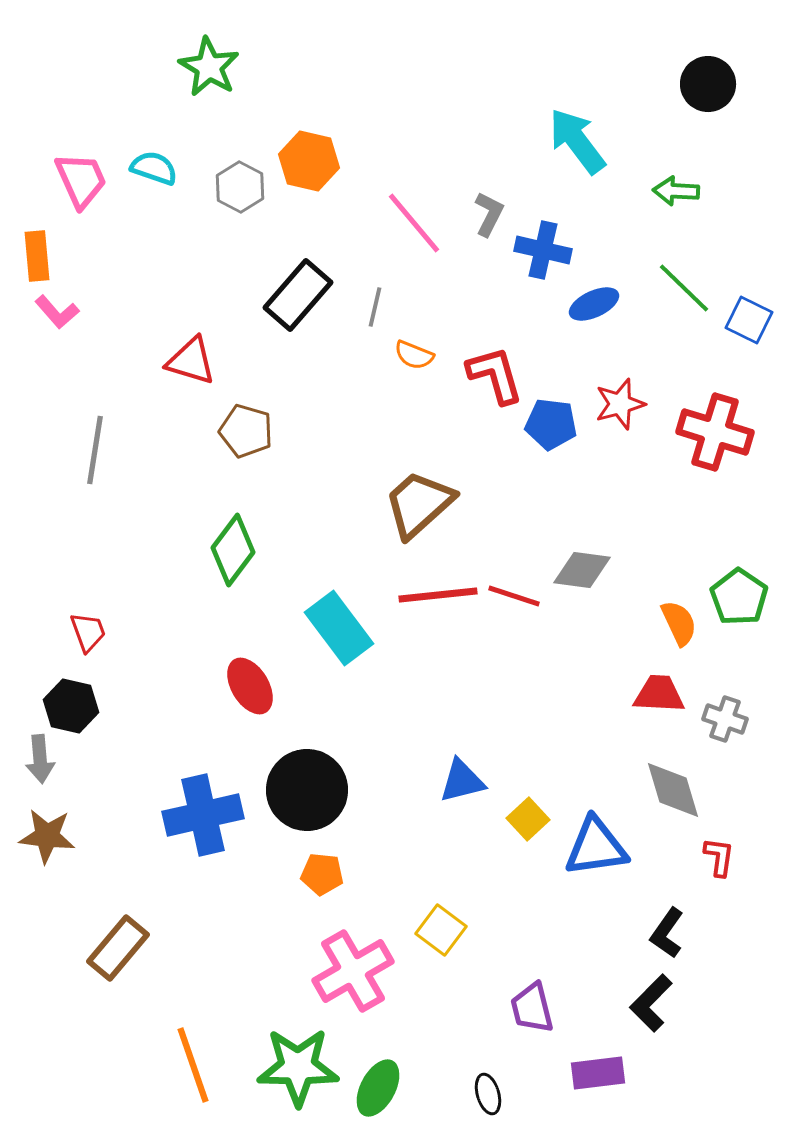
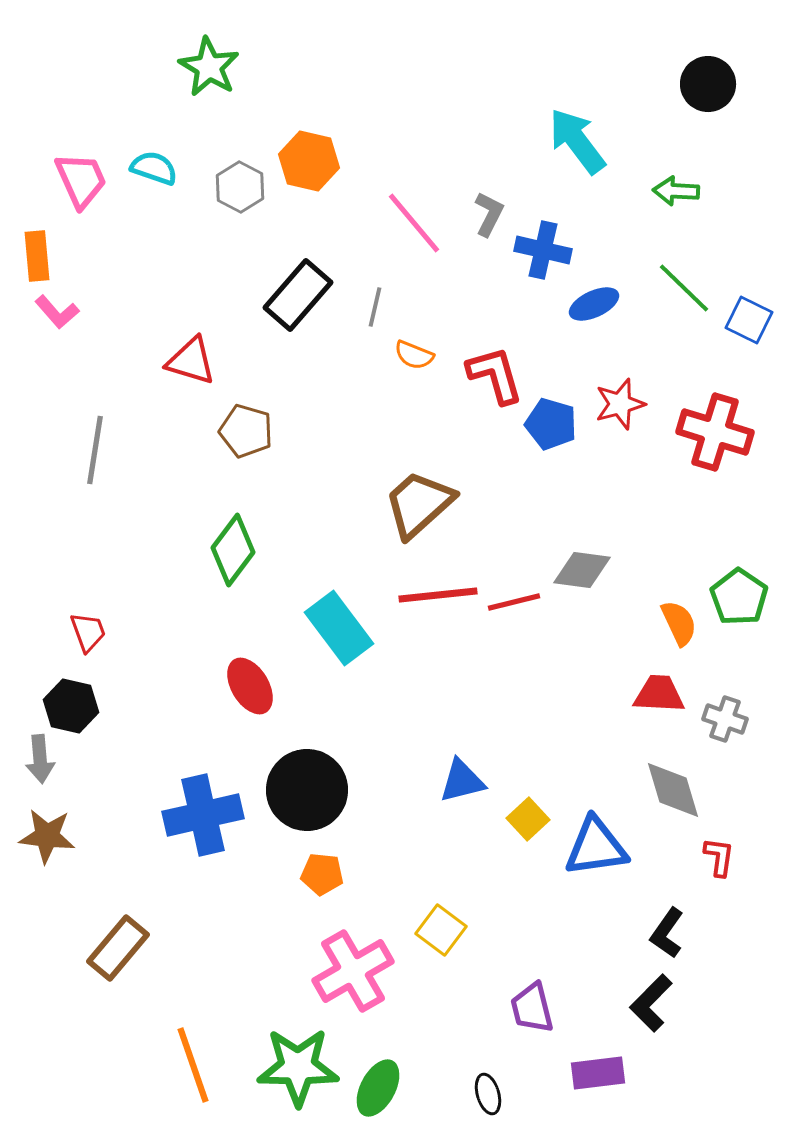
blue pentagon at (551, 424): rotated 9 degrees clockwise
red line at (514, 596): moved 6 px down; rotated 32 degrees counterclockwise
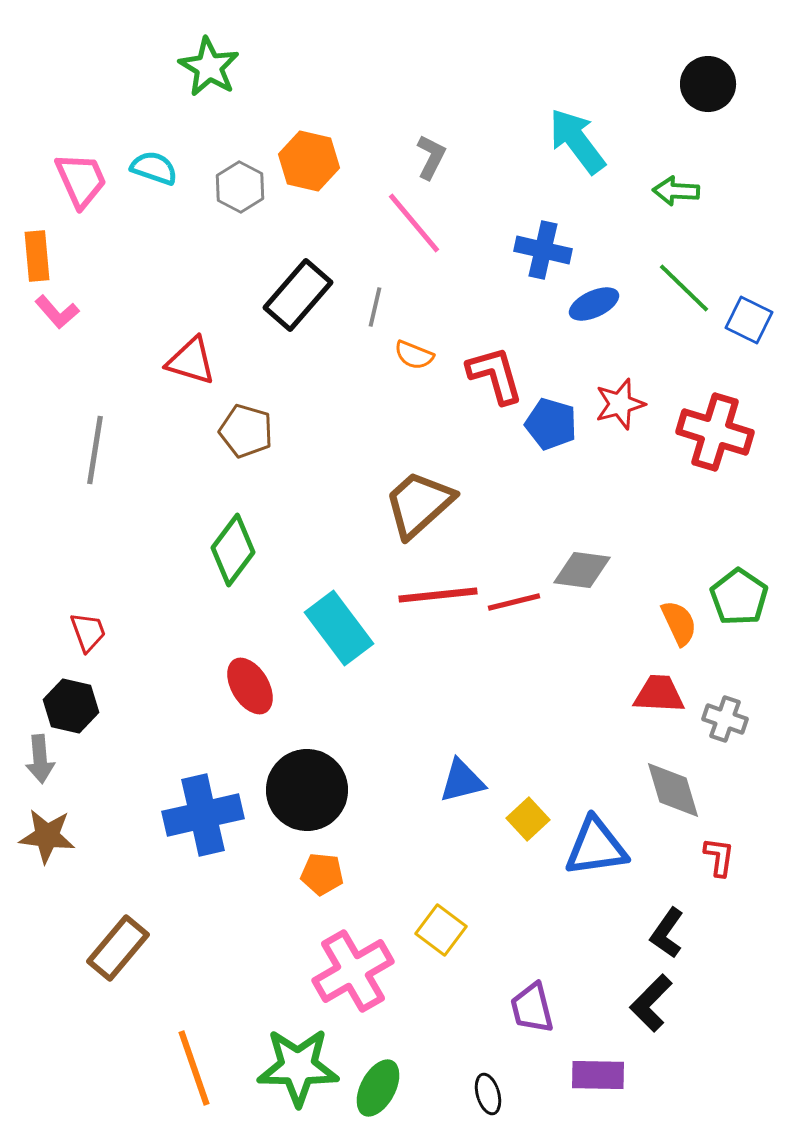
gray L-shape at (489, 214): moved 58 px left, 57 px up
orange line at (193, 1065): moved 1 px right, 3 px down
purple rectangle at (598, 1073): moved 2 px down; rotated 8 degrees clockwise
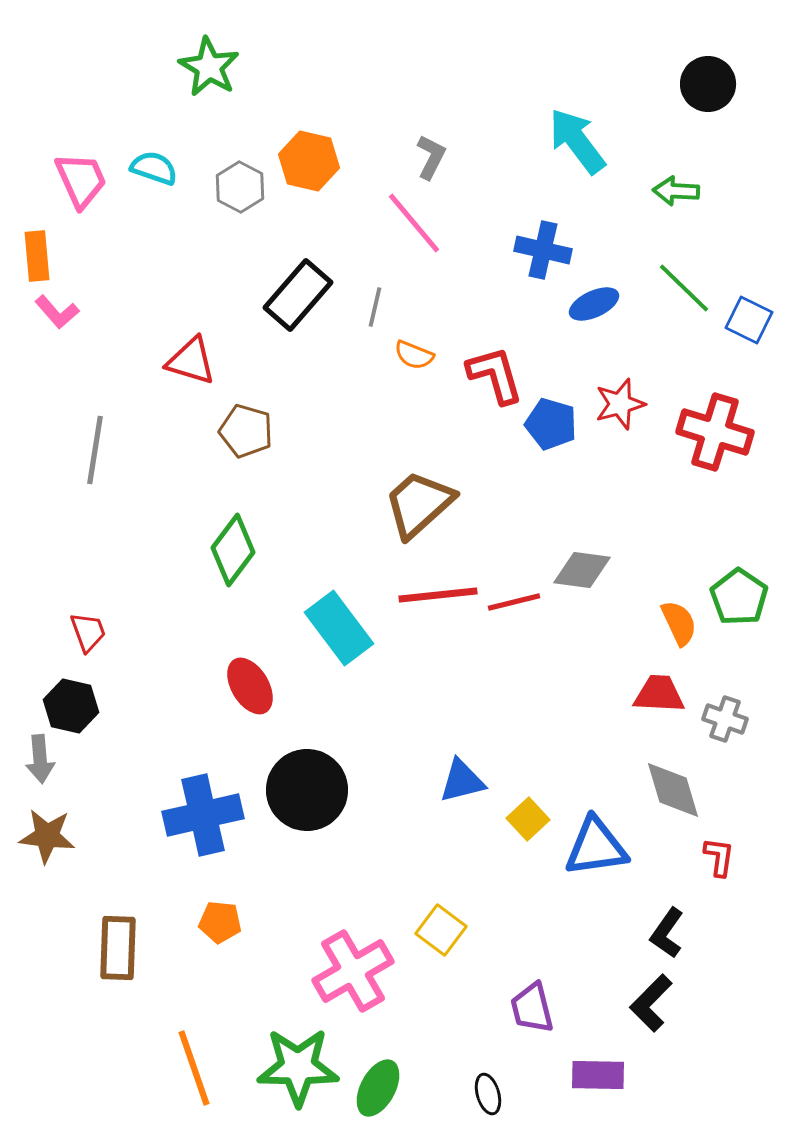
orange pentagon at (322, 874): moved 102 px left, 48 px down
brown rectangle at (118, 948): rotated 38 degrees counterclockwise
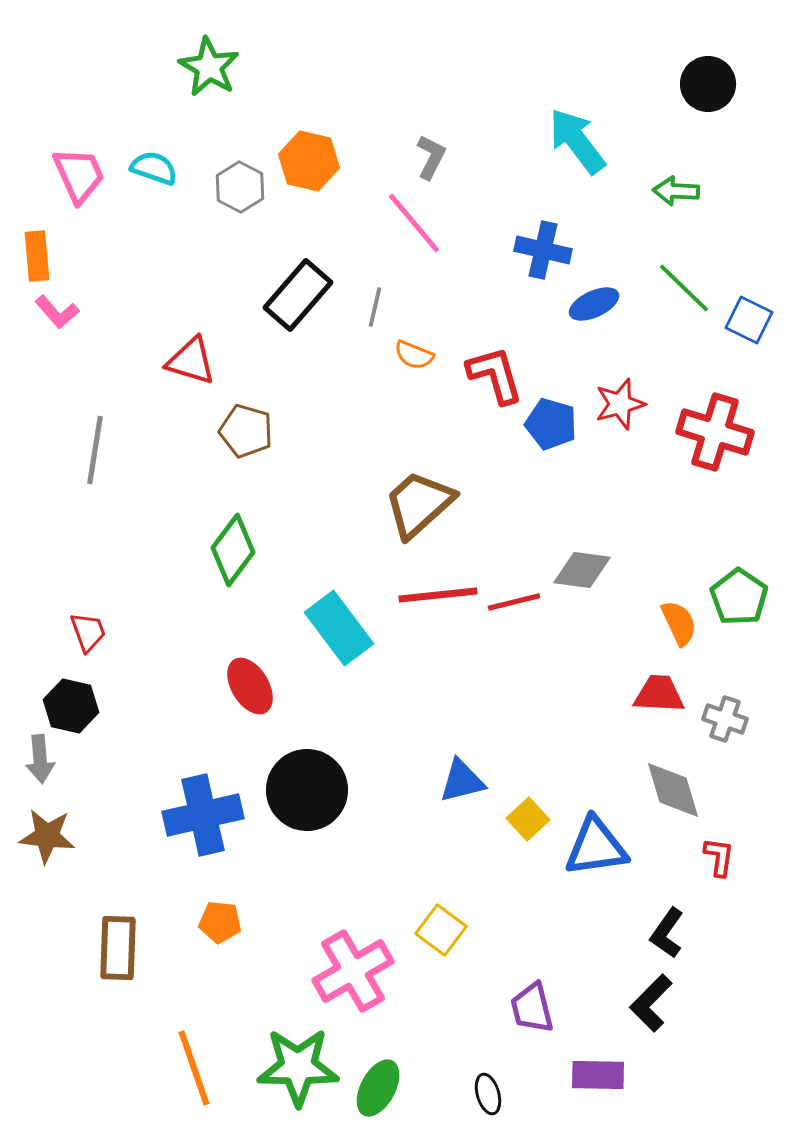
pink trapezoid at (81, 180): moved 2 px left, 5 px up
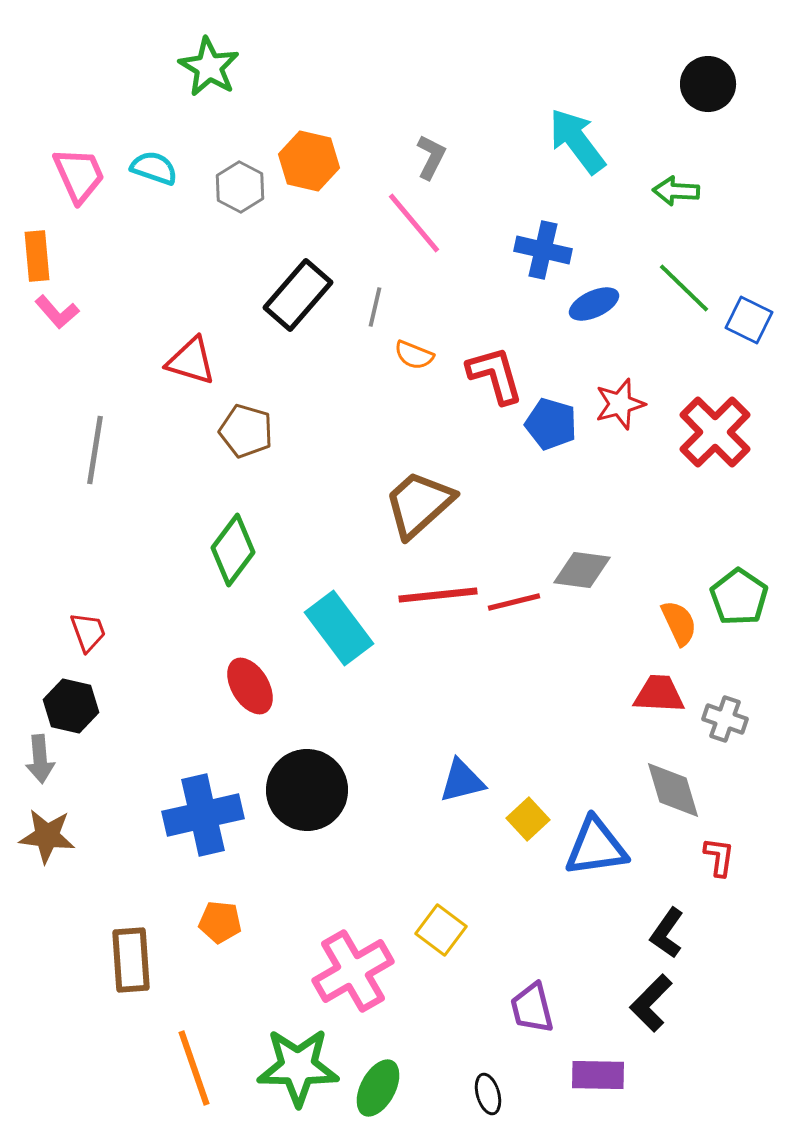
red cross at (715, 432): rotated 28 degrees clockwise
brown rectangle at (118, 948): moved 13 px right, 12 px down; rotated 6 degrees counterclockwise
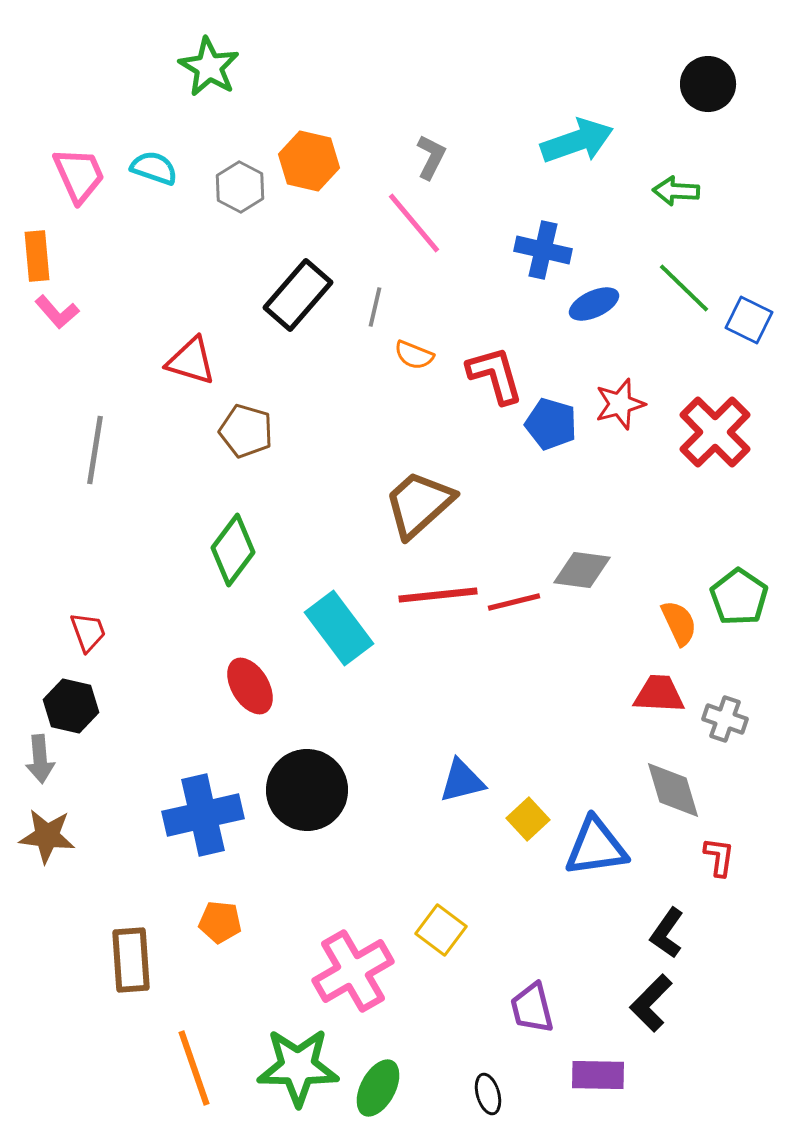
cyan arrow at (577, 141): rotated 108 degrees clockwise
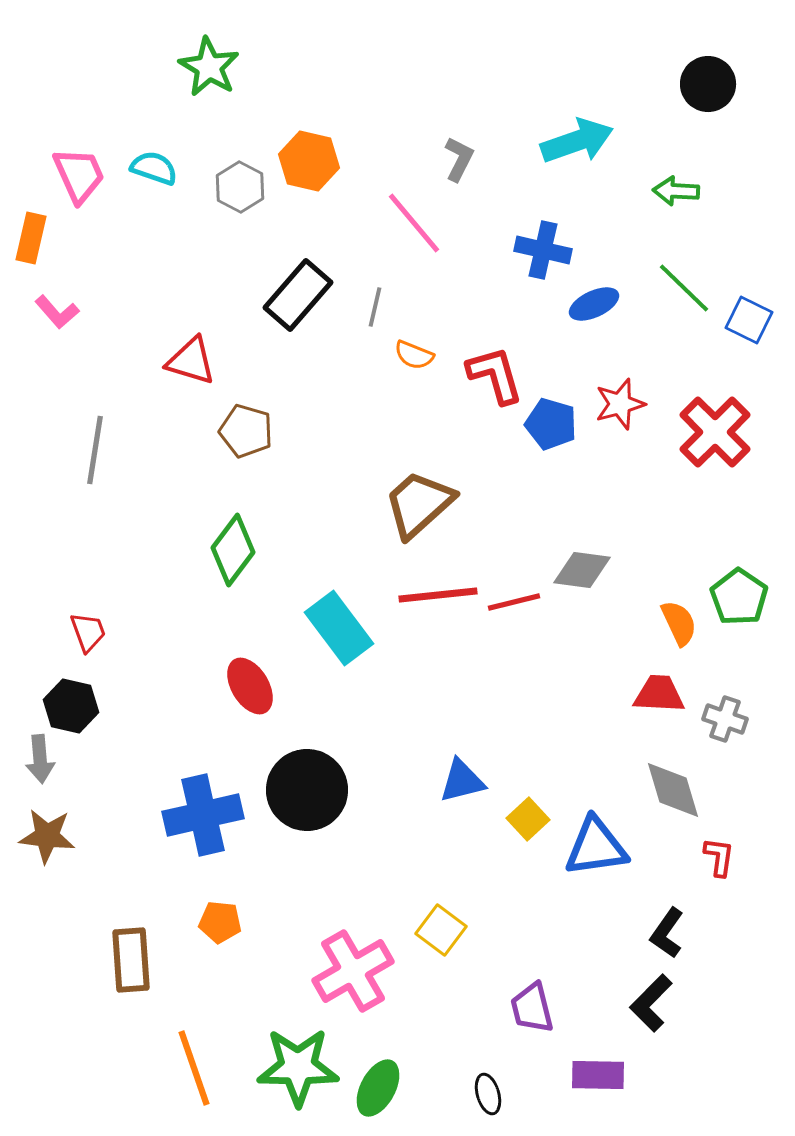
gray L-shape at (431, 157): moved 28 px right, 2 px down
orange rectangle at (37, 256): moved 6 px left, 18 px up; rotated 18 degrees clockwise
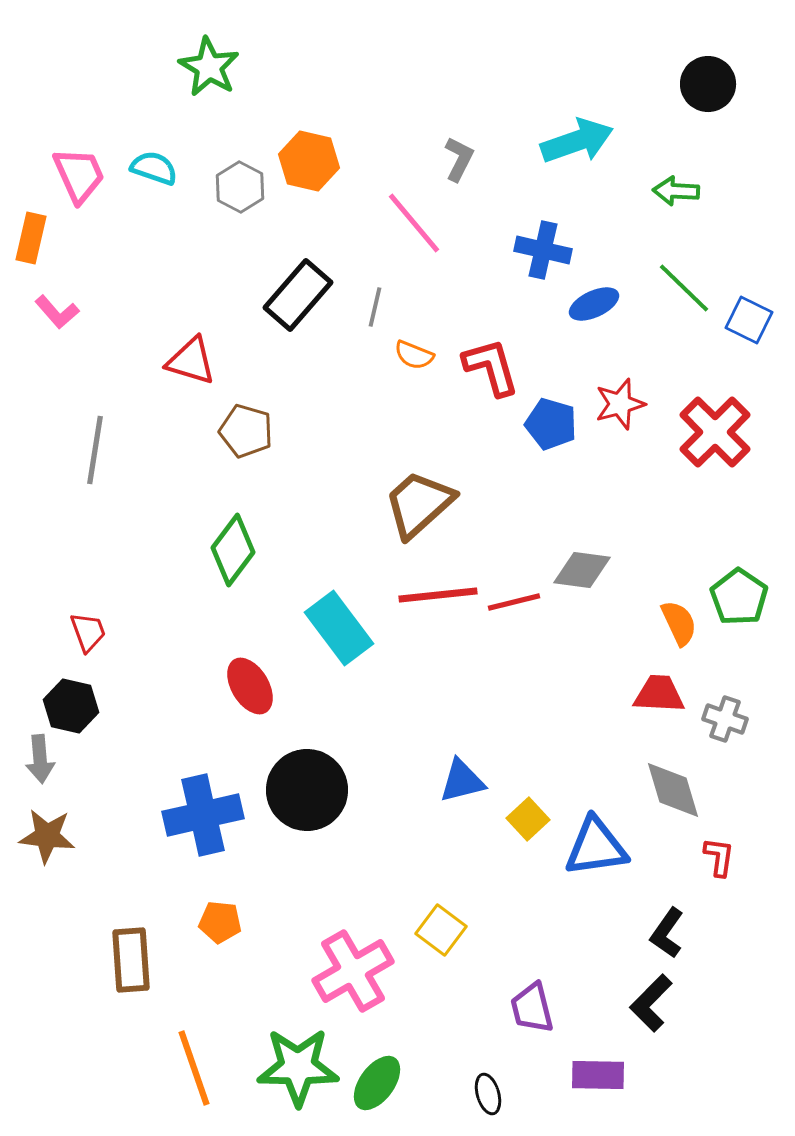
red L-shape at (495, 375): moved 4 px left, 8 px up
green ellipse at (378, 1088): moved 1 px left, 5 px up; rotated 8 degrees clockwise
